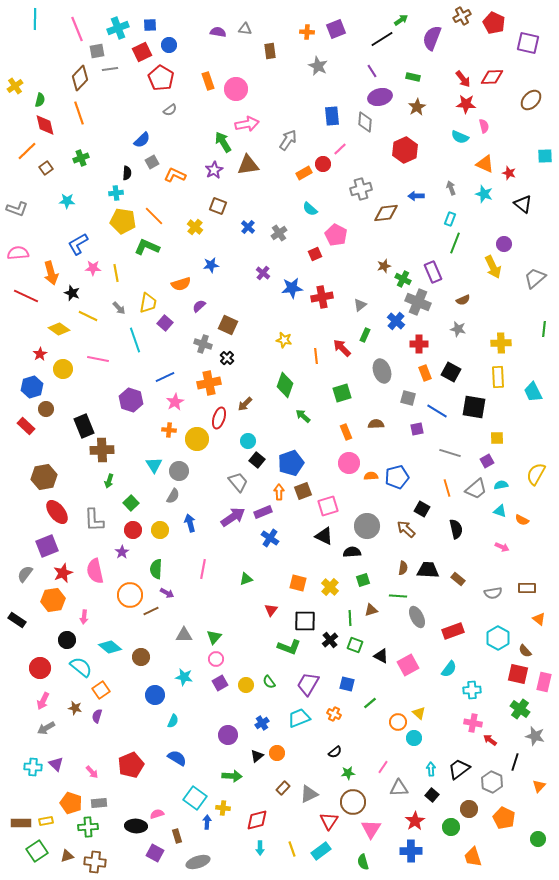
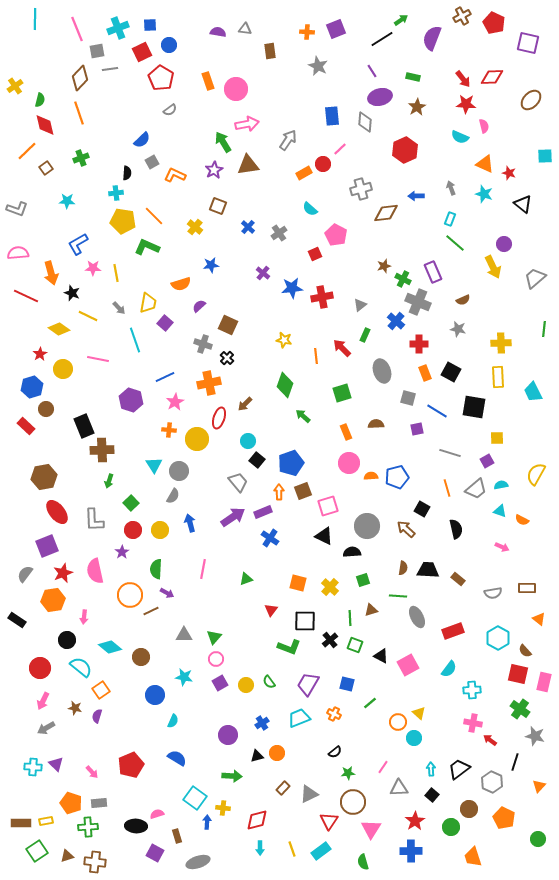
green line at (455, 243): rotated 70 degrees counterclockwise
black triangle at (257, 756): rotated 24 degrees clockwise
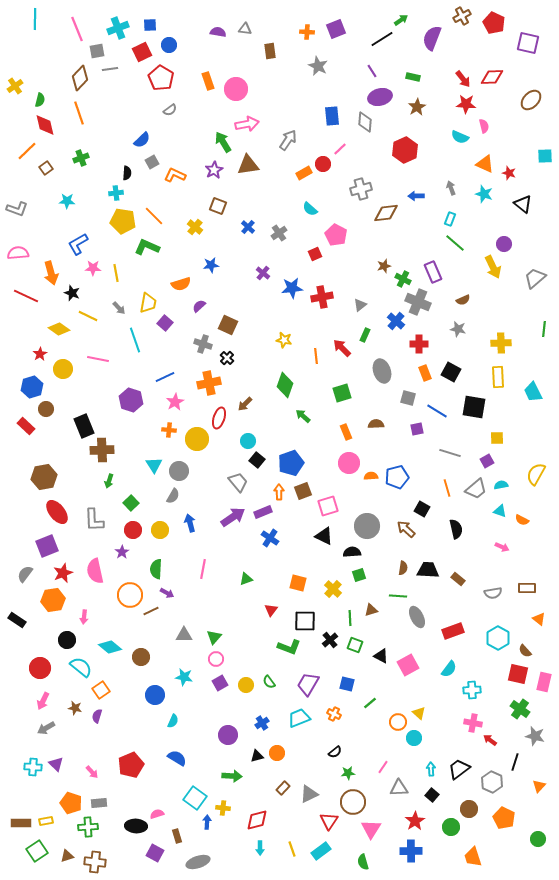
green square at (363, 580): moved 4 px left, 5 px up
yellow cross at (330, 587): moved 3 px right, 2 px down
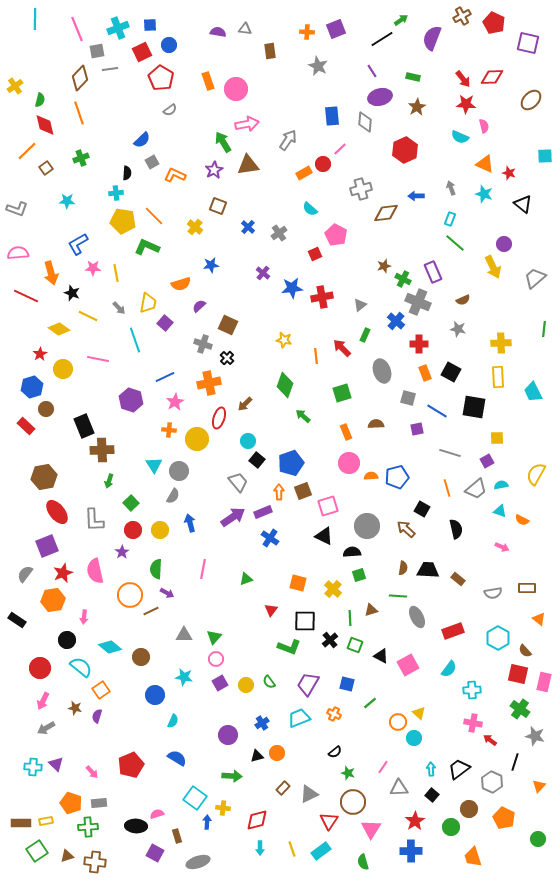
green star at (348, 773): rotated 24 degrees clockwise
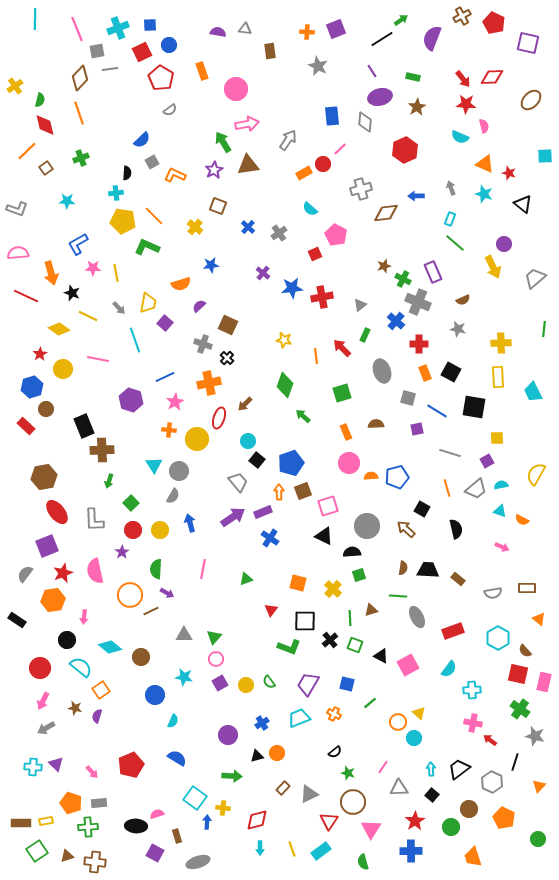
orange rectangle at (208, 81): moved 6 px left, 10 px up
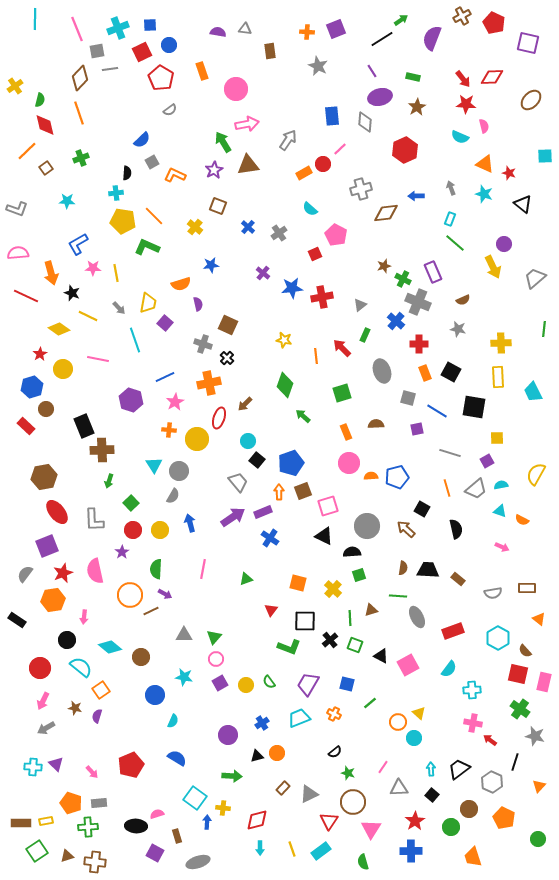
purple semicircle at (199, 306): moved 1 px left, 2 px up; rotated 120 degrees clockwise
purple arrow at (167, 593): moved 2 px left, 1 px down
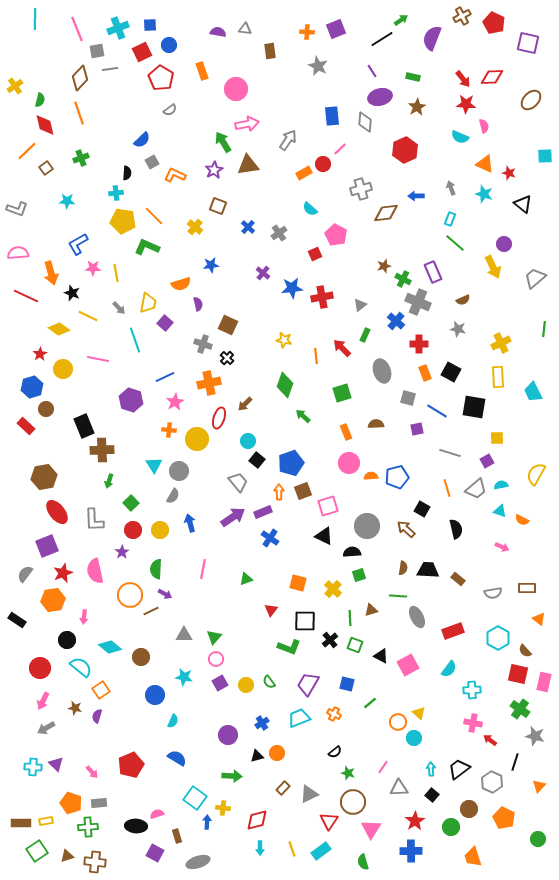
yellow cross at (501, 343): rotated 24 degrees counterclockwise
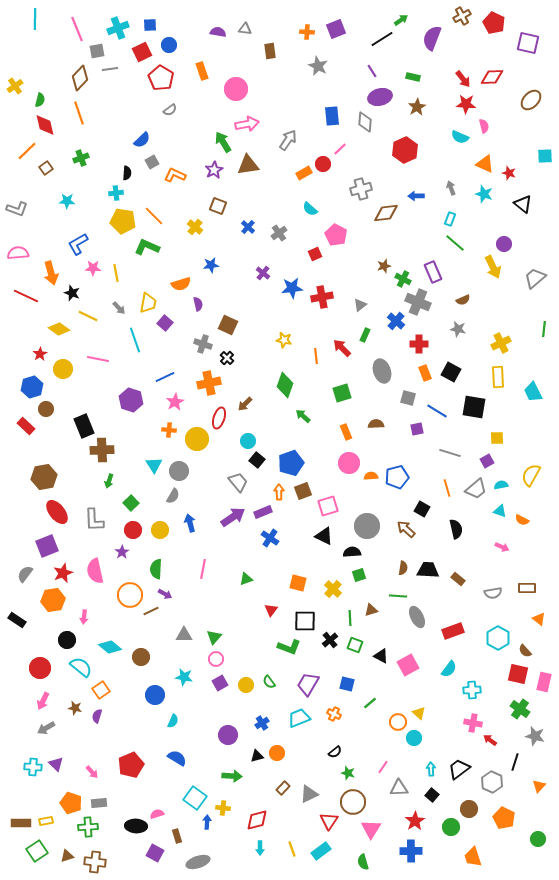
yellow semicircle at (536, 474): moved 5 px left, 1 px down
